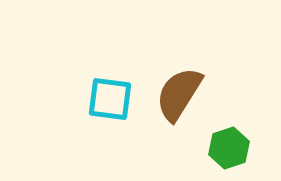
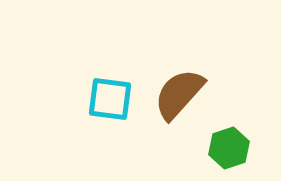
brown semicircle: rotated 10 degrees clockwise
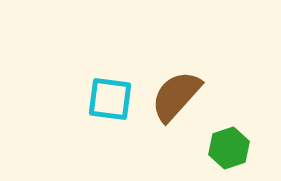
brown semicircle: moved 3 px left, 2 px down
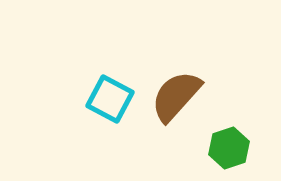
cyan square: rotated 21 degrees clockwise
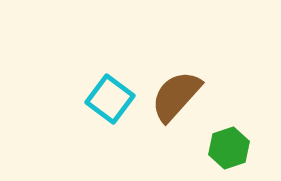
cyan square: rotated 9 degrees clockwise
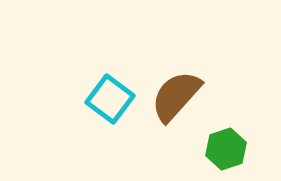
green hexagon: moved 3 px left, 1 px down
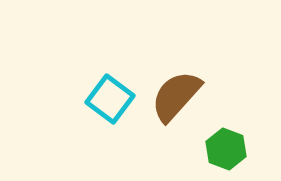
green hexagon: rotated 21 degrees counterclockwise
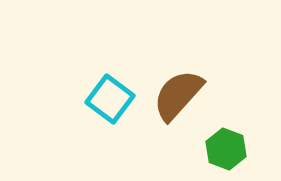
brown semicircle: moved 2 px right, 1 px up
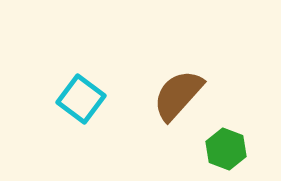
cyan square: moved 29 px left
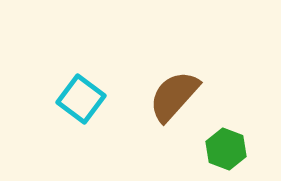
brown semicircle: moved 4 px left, 1 px down
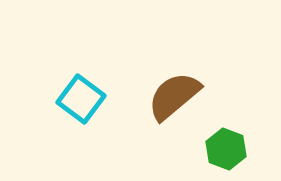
brown semicircle: rotated 8 degrees clockwise
